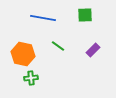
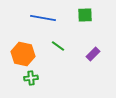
purple rectangle: moved 4 px down
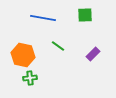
orange hexagon: moved 1 px down
green cross: moved 1 px left
